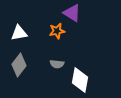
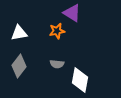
gray diamond: moved 1 px down
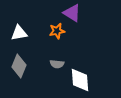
gray diamond: rotated 15 degrees counterclockwise
white diamond: rotated 15 degrees counterclockwise
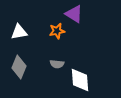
purple triangle: moved 2 px right, 1 px down
white triangle: moved 1 px up
gray diamond: moved 1 px down
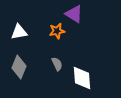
gray semicircle: rotated 120 degrees counterclockwise
white diamond: moved 2 px right, 2 px up
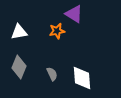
gray semicircle: moved 5 px left, 10 px down
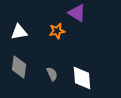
purple triangle: moved 3 px right, 1 px up
gray diamond: rotated 15 degrees counterclockwise
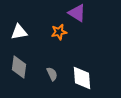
orange star: moved 2 px right, 1 px down
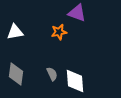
purple triangle: rotated 12 degrees counterclockwise
white triangle: moved 4 px left
gray diamond: moved 3 px left, 7 px down
white diamond: moved 7 px left, 3 px down
